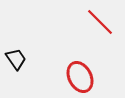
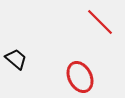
black trapezoid: rotated 15 degrees counterclockwise
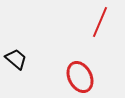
red line: rotated 68 degrees clockwise
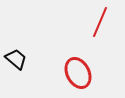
red ellipse: moved 2 px left, 4 px up
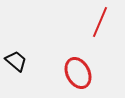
black trapezoid: moved 2 px down
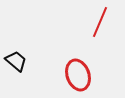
red ellipse: moved 2 px down; rotated 8 degrees clockwise
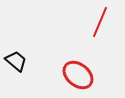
red ellipse: rotated 32 degrees counterclockwise
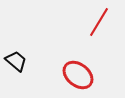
red line: moved 1 px left; rotated 8 degrees clockwise
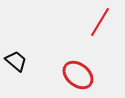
red line: moved 1 px right
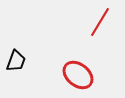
black trapezoid: rotated 70 degrees clockwise
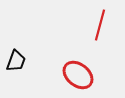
red line: moved 3 px down; rotated 16 degrees counterclockwise
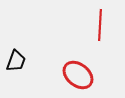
red line: rotated 12 degrees counterclockwise
